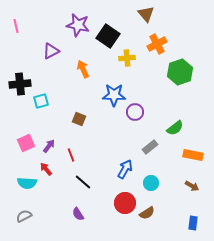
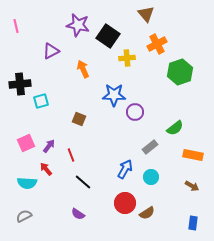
cyan circle: moved 6 px up
purple semicircle: rotated 24 degrees counterclockwise
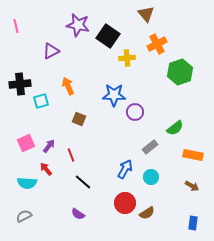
orange arrow: moved 15 px left, 17 px down
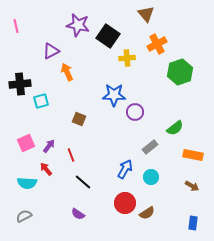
orange arrow: moved 1 px left, 14 px up
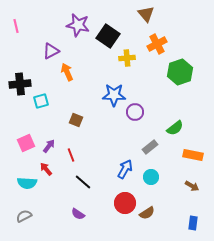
brown square: moved 3 px left, 1 px down
